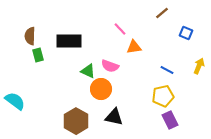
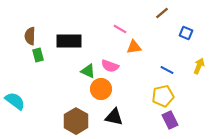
pink line: rotated 16 degrees counterclockwise
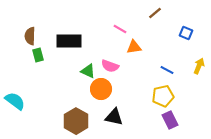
brown line: moved 7 px left
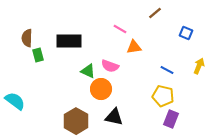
brown semicircle: moved 3 px left, 2 px down
yellow pentagon: rotated 25 degrees clockwise
purple rectangle: moved 1 px right, 1 px up; rotated 48 degrees clockwise
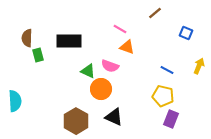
orange triangle: moved 7 px left; rotated 28 degrees clockwise
cyan semicircle: rotated 50 degrees clockwise
black triangle: rotated 12 degrees clockwise
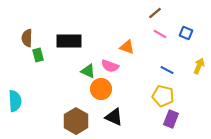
pink line: moved 40 px right, 5 px down
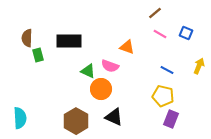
cyan semicircle: moved 5 px right, 17 px down
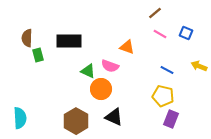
yellow arrow: rotated 91 degrees counterclockwise
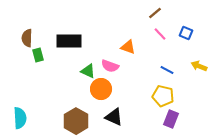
pink line: rotated 16 degrees clockwise
orange triangle: moved 1 px right
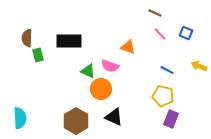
brown line: rotated 64 degrees clockwise
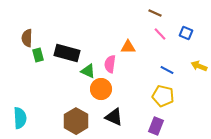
black rectangle: moved 2 px left, 12 px down; rotated 15 degrees clockwise
orange triangle: rotated 21 degrees counterclockwise
pink semicircle: moved 2 px up; rotated 78 degrees clockwise
purple rectangle: moved 15 px left, 7 px down
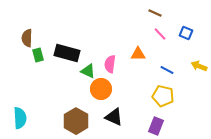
orange triangle: moved 10 px right, 7 px down
